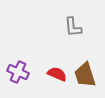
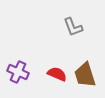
gray L-shape: rotated 15 degrees counterclockwise
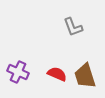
brown trapezoid: moved 1 px down
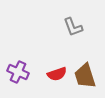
red semicircle: rotated 138 degrees clockwise
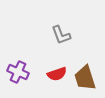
gray L-shape: moved 12 px left, 8 px down
brown trapezoid: moved 2 px down
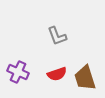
gray L-shape: moved 4 px left, 1 px down
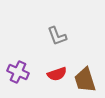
brown trapezoid: moved 2 px down
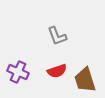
red semicircle: moved 3 px up
